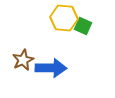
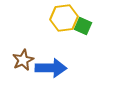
yellow hexagon: rotated 12 degrees counterclockwise
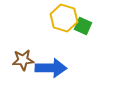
yellow hexagon: rotated 24 degrees clockwise
brown star: rotated 20 degrees clockwise
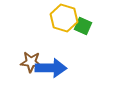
brown star: moved 8 px right, 2 px down; rotated 10 degrees clockwise
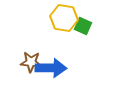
yellow hexagon: rotated 8 degrees counterclockwise
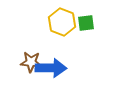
yellow hexagon: moved 2 px left, 4 px down; rotated 12 degrees clockwise
green square: moved 3 px right, 3 px up; rotated 30 degrees counterclockwise
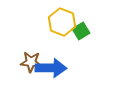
green square: moved 5 px left, 8 px down; rotated 24 degrees counterclockwise
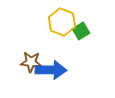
blue arrow: moved 2 px down
